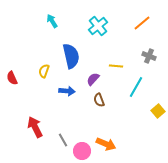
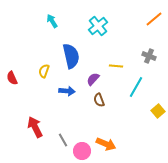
orange line: moved 12 px right, 4 px up
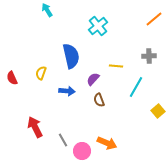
cyan arrow: moved 5 px left, 11 px up
gray cross: rotated 24 degrees counterclockwise
yellow semicircle: moved 3 px left, 2 px down
orange arrow: moved 1 px right, 1 px up
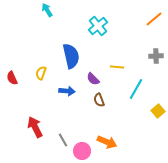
gray cross: moved 7 px right
yellow line: moved 1 px right, 1 px down
purple semicircle: rotated 88 degrees counterclockwise
cyan line: moved 2 px down
orange arrow: moved 1 px up
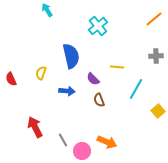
red semicircle: moved 1 px left, 1 px down
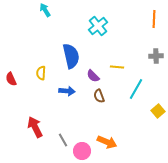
cyan arrow: moved 2 px left
orange line: rotated 48 degrees counterclockwise
yellow semicircle: rotated 16 degrees counterclockwise
purple semicircle: moved 3 px up
brown semicircle: moved 4 px up
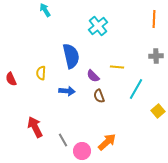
orange arrow: rotated 66 degrees counterclockwise
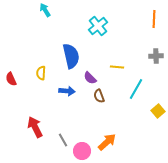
purple semicircle: moved 3 px left, 2 px down
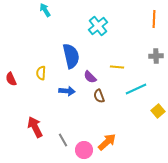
purple semicircle: moved 1 px up
cyan line: rotated 35 degrees clockwise
pink circle: moved 2 px right, 1 px up
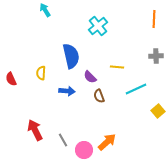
red arrow: moved 3 px down
